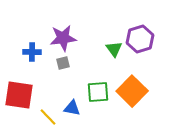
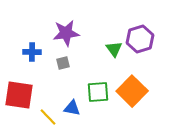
purple star: moved 3 px right, 5 px up
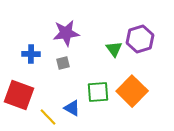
blue cross: moved 1 px left, 2 px down
red square: rotated 12 degrees clockwise
blue triangle: rotated 18 degrees clockwise
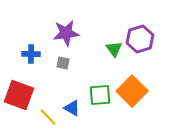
gray square: rotated 24 degrees clockwise
green square: moved 2 px right, 3 px down
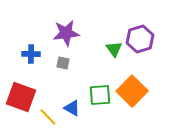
red square: moved 2 px right, 2 px down
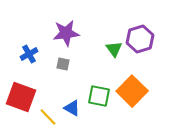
blue cross: moved 2 px left; rotated 30 degrees counterclockwise
gray square: moved 1 px down
green square: moved 1 px left, 1 px down; rotated 15 degrees clockwise
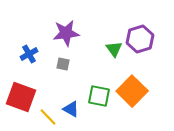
blue triangle: moved 1 px left, 1 px down
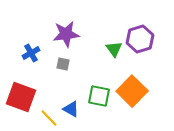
purple star: moved 1 px down
blue cross: moved 2 px right, 1 px up
yellow line: moved 1 px right, 1 px down
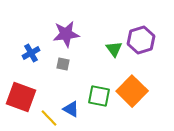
purple hexagon: moved 1 px right, 1 px down
